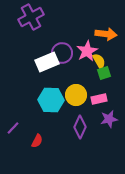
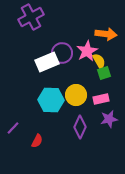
pink rectangle: moved 2 px right
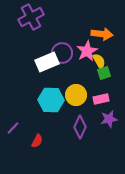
orange arrow: moved 4 px left
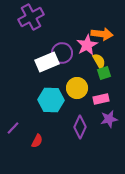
pink star: moved 6 px up
yellow circle: moved 1 px right, 7 px up
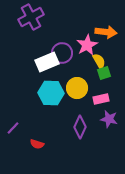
orange arrow: moved 4 px right, 2 px up
cyan hexagon: moved 7 px up
purple star: rotated 24 degrees clockwise
red semicircle: moved 3 px down; rotated 80 degrees clockwise
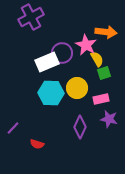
pink star: moved 1 px left; rotated 15 degrees counterclockwise
yellow semicircle: moved 2 px left, 2 px up
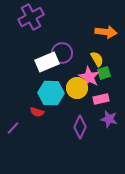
pink star: moved 3 px right, 32 px down
red semicircle: moved 32 px up
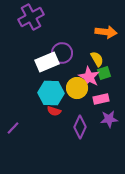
red semicircle: moved 17 px right, 1 px up
purple star: rotated 18 degrees counterclockwise
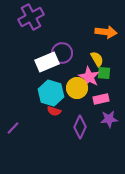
green square: rotated 24 degrees clockwise
cyan hexagon: rotated 15 degrees clockwise
